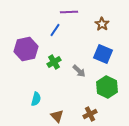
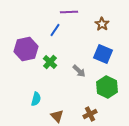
green cross: moved 4 px left; rotated 16 degrees counterclockwise
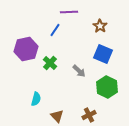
brown star: moved 2 px left, 2 px down
green cross: moved 1 px down
brown cross: moved 1 px left, 1 px down
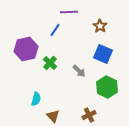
brown triangle: moved 4 px left
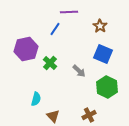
blue line: moved 1 px up
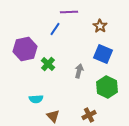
purple hexagon: moved 1 px left
green cross: moved 2 px left, 1 px down
gray arrow: rotated 120 degrees counterclockwise
cyan semicircle: rotated 72 degrees clockwise
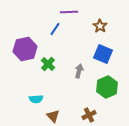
green hexagon: rotated 10 degrees clockwise
